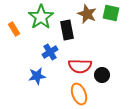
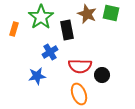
orange rectangle: rotated 48 degrees clockwise
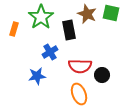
black rectangle: moved 2 px right
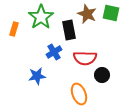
blue cross: moved 4 px right
red semicircle: moved 5 px right, 8 px up
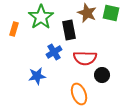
brown star: moved 1 px up
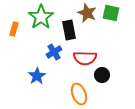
blue star: rotated 24 degrees counterclockwise
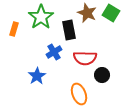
green square: rotated 18 degrees clockwise
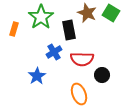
red semicircle: moved 3 px left, 1 px down
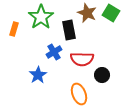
blue star: moved 1 px right, 1 px up
